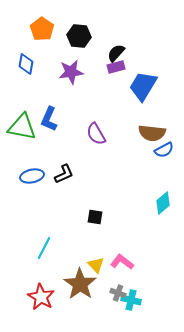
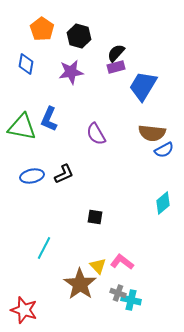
black hexagon: rotated 10 degrees clockwise
yellow triangle: moved 2 px right, 1 px down
red star: moved 17 px left, 13 px down; rotated 12 degrees counterclockwise
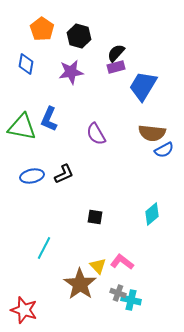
cyan diamond: moved 11 px left, 11 px down
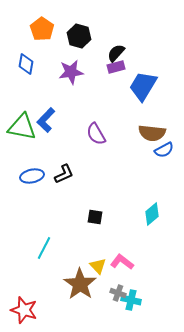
blue L-shape: moved 3 px left, 1 px down; rotated 20 degrees clockwise
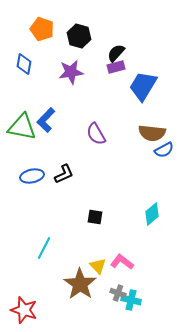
orange pentagon: rotated 15 degrees counterclockwise
blue diamond: moved 2 px left
